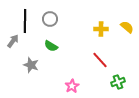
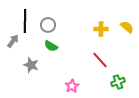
gray circle: moved 2 px left, 6 px down
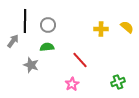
green semicircle: moved 4 px left, 1 px down; rotated 144 degrees clockwise
red line: moved 20 px left
pink star: moved 2 px up
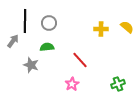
gray circle: moved 1 px right, 2 px up
green cross: moved 2 px down
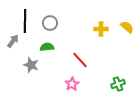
gray circle: moved 1 px right
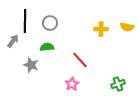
yellow semicircle: rotated 152 degrees clockwise
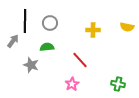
yellow cross: moved 8 px left, 1 px down
green cross: rotated 32 degrees clockwise
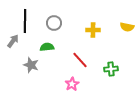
gray circle: moved 4 px right
green cross: moved 7 px left, 15 px up; rotated 16 degrees counterclockwise
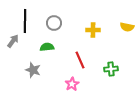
red line: rotated 18 degrees clockwise
gray star: moved 2 px right, 5 px down
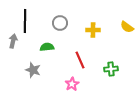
gray circle: moved 6 px right
yellow semicircle: rotated 24 degrees clockwise
gray arrow: rotated 24 degrees counterclockwise
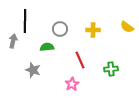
gray circle: moved 6 px down
